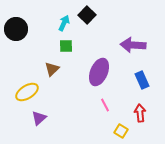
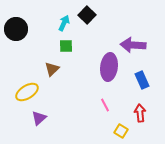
purple ellipse: moved 10 px right, 5 px up; rotated 16 degrees counterclockwise
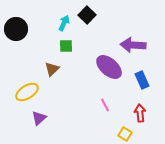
purple ellipse: rotated 56 degrees counterclockwise
yellow square: moved 4 px right, 3 px down
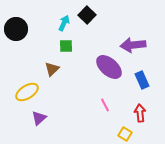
purple arrow: rotated 10 degrees counterclockwise
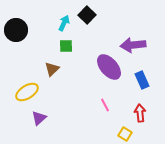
black circle: moved 1 px down
purple ellipse: rotated 8 degrees clockwise
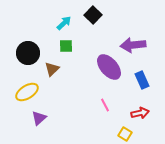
black square: moved 6 px right
cyan arrow: rotated 21 degrees clockwise
black circle: moved 12 px right, 23 px down
red arrow: rotated 84 degrees clockwise
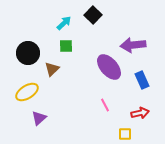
yellow square: rotated 32 degrees counterclockwise
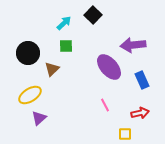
yellow ellipse: moved 3 px right, 3 px down
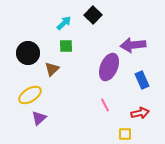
purple ellipse: rotated 64 degrees clockwise
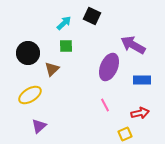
black square: moved 1 px left, 1 px down; rotated 18 degrees counterclockwise
purple arrow: rotated 35 degrees clockwise
blue rectangle: rotated 66 degrees counterclockwise
purple triangle: moved 8 px down
yellow square: rotated 24 degrees counterclockwise
